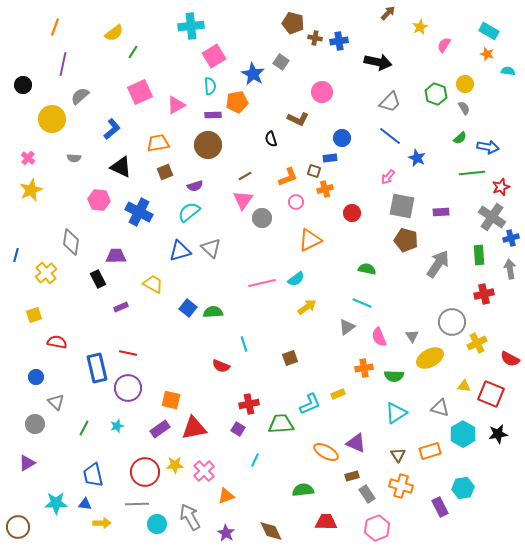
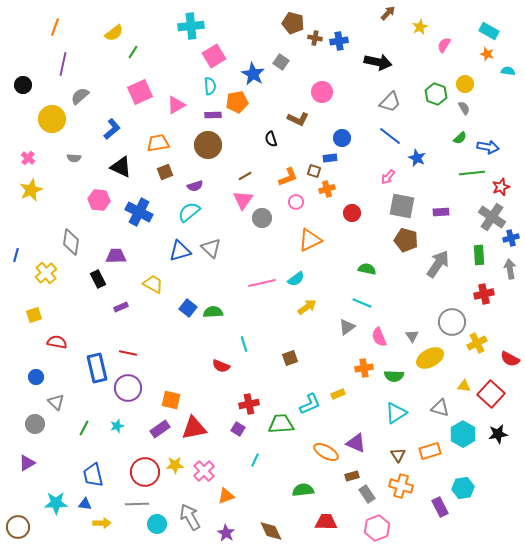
orange cross at (325, 189): moved 2 px right
red square at (491, 394): rotated 20 degrees clockwise
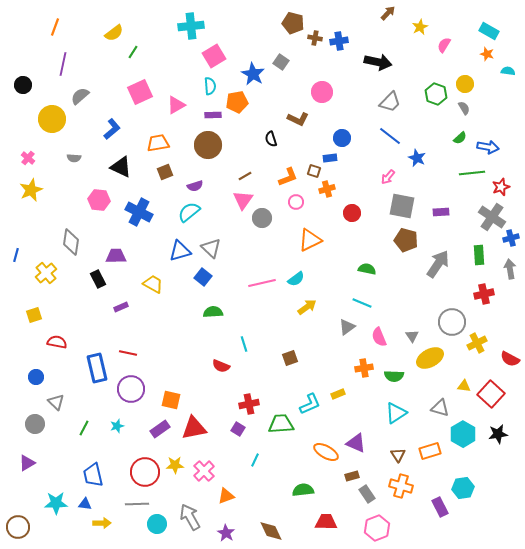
blue square at (188, 308): moved 15 px right, 31 px up
purple circle at (128, 388): moved 3 px right, 1 px down
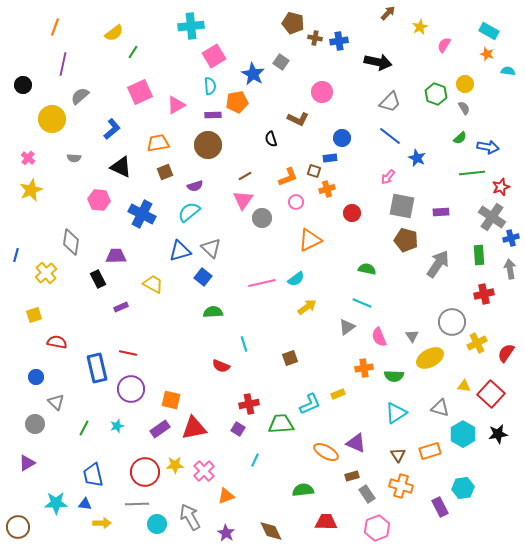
blue cross at (139, 212): moved 3 px right, 2 px down
red semicircle at (510, 359): moved 4 px left, 6 px up; rotated 96 degrees clockwise
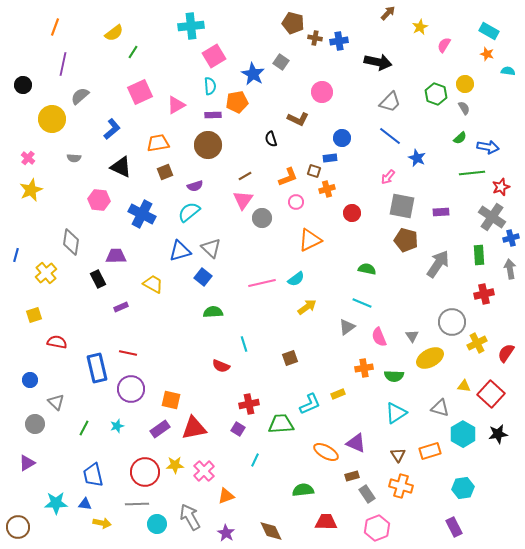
blue circle at (36, 377): moved 6 px left, 3 px down
purple rectangle at (440, 507): moved 14 px right, 20 px down
yellow arrow at (102, 523): rotated 12 degrees clockwise
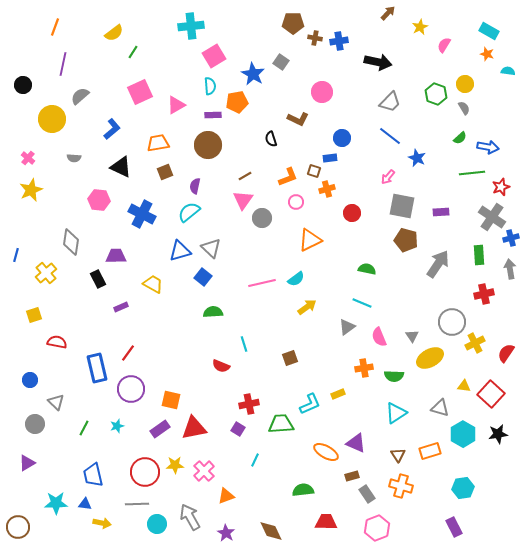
brown pentagon at (293, 23): rotated 15 degrees counterclockwise
purple semicircle at (195, 186): rotated 119 degrees clockwise
yellow cross at (477, 343): moved 2 px left
red line at (128, 353): rotated 66 degrees counterclockwise
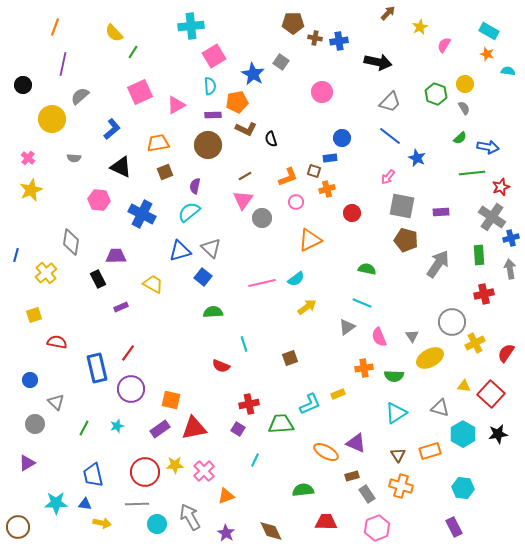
yellow semicircle at (114, 33): rotated 84 degrees clockwise
brown L-shape at (298, 119): moved 52 px left, 10 px down
cyan hexagon at (463, 488): rotated 15 degrees clockwise
